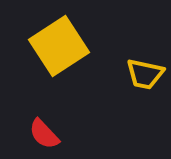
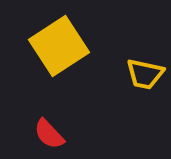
red semicircle: moved 5 px right
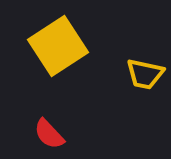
yellow square: moved 1 px left
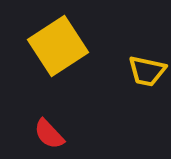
yellow trapezoid: moved 2 px right, 3 px up
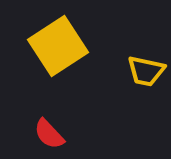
yellow trapezoid: moved 1 px left
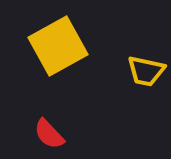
yellow square: rotated 4 degrees clockwise
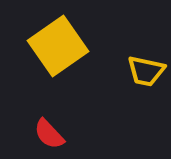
yellow square: rotated 6 degrees counterclockwise
